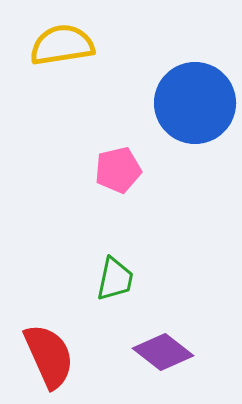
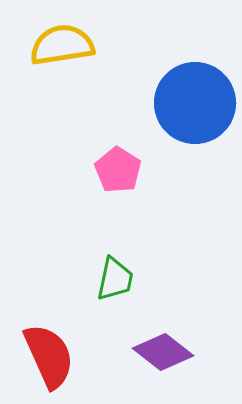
pink pentagon: rotated 27 degrees counterclockwise
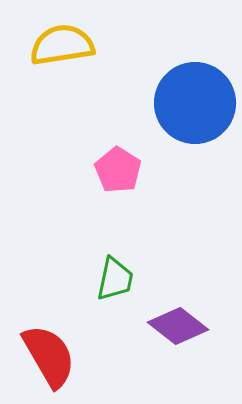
purple diamond: moved 15 px right, 26 px up
red semicircle: rotated 6 degrees counterclockwise
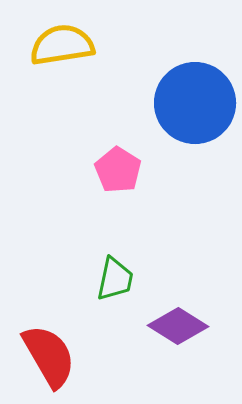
purple diamond: rotated 6 degrees counterclockwise
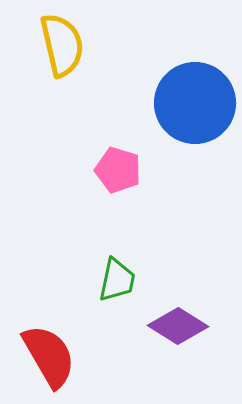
yellow semicircle: rotated 86 degrees clockwise
pink pentagon: rotated 15 degrees counterclockwise
green trapezoid: moved 2 px right, 1 px down
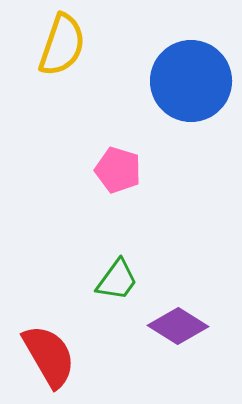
yellow semicircle: rotated 32 degrees clockwise
blue circle: moved 4 px left, 22 px up
green trapezoid: rotated 24 degrees clockwise
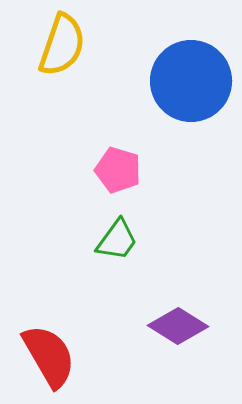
green trapezoid: moved 40 px up
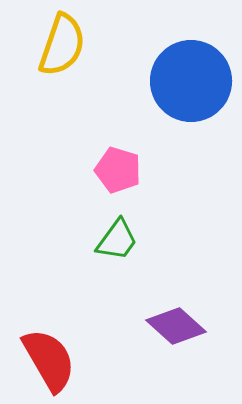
purple diamond: moved 2 px left; rotated 10 degrees clockwise
red semicircle: moved 4 px down
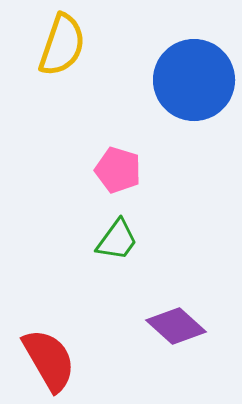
blue circle: moved 3 px right, 1 px up
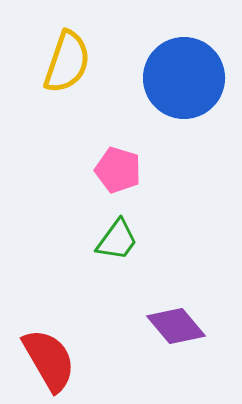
yellow semicircle: moved 5 px right, 17 px down
blue circle: moved 10 px left, 2 px up
purple diamond: rotated 8 degrees clockwise
